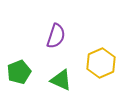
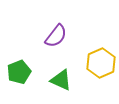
purple semicircle: rotated 20 degrees clockwise
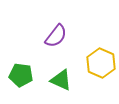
yellow hexagon: rotated 12 degrees counterclockwise
green pentagon: moved 2 px right, 3 px down; rotated 30 degrees clockwise
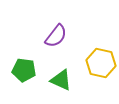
yellow hexagon: rotated 12 degrees counterclockwise
green pentagon: moved 3 px right, 5 px up
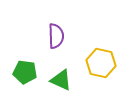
purple semicircle: rotated 40 degrees counterclockwise
green pentagon: moved 1 px right, 2 px down
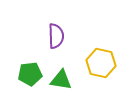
green pentagon: moved 5 px right, 2 px down; rotated 15 degrees counterclockwise
green triangle: rotated 15 degrees counterclockwise
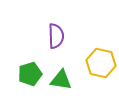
green pentagon: rotated 10 degrees counterclockwise
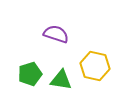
purple semicircle: moved 2 px up; rotated 70 degrees counterclockwise
yellow hexagon: moved 6 px left, 3 px down
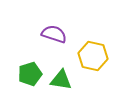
purple semicircle: moved 2 px left
yellow hexagon: moved 2 px left, 10 px up
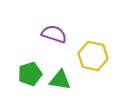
green triangle: moved 1 px left
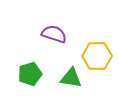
yellow hexagon: moved 4 px right; rotated 12 degrees counterclockwise
green triangle: moved 11 px right, 2 px up
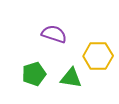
yellow hexagon: moved 1 px right
green pentagon: moved 4 px right
